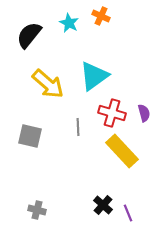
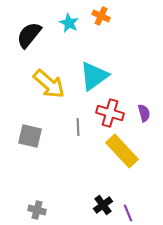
yellow arrow: moved 1 px right
red cross: moved 2 px left
black cross: rotated 12 degrees clockwise
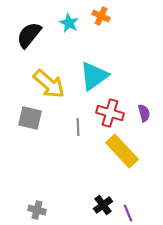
gray square: moved 18 px up
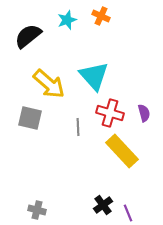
cyan star: moved 2 px left, 3 px up; rotated 24 degrees clockwise
black semicircle: moved 1 px left, 1 px down; rotated 12 degrees clockwise
cyan triangle: rotated 36 degrees counterclockwise
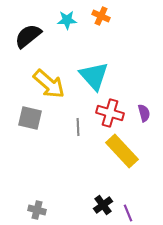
cyan star: rotated 18 degrees clockwise
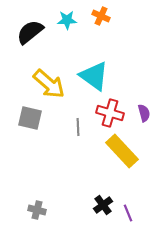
black semicircle: moved 2 px right, 4 px up
cyan triangle: rotated 12 degrees counterclockwise
